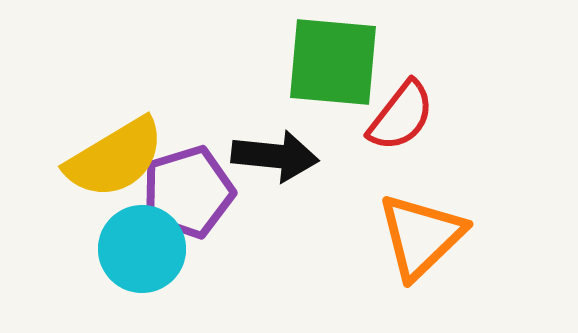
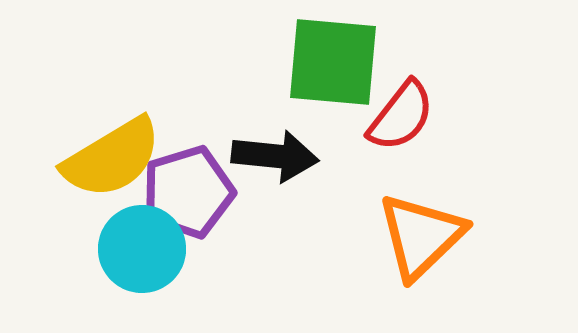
yellow semicircle: moved 3 px left
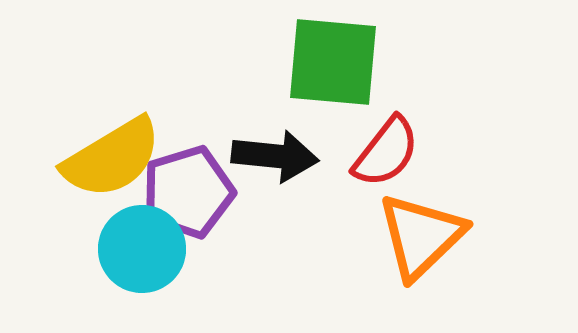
red semicircle: moved 15 px left, 36 px down
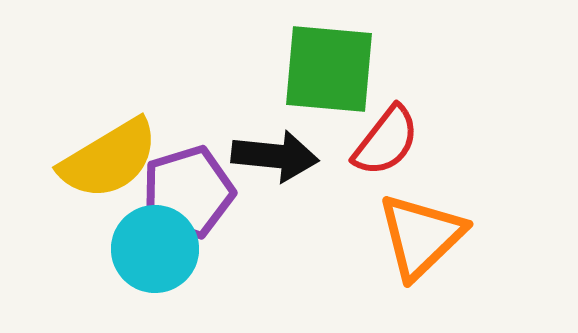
green square: moved 4 px left, 7 px down
red semicircle: moved 11 px up
yellow semicircle: moved 3 px left, 1 px down
cyan circle: moved 13 px right
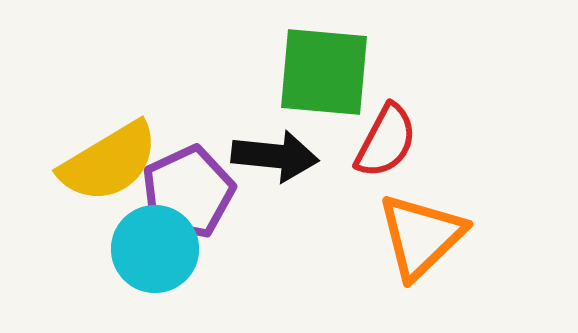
green square: moved 5 px left, 3 px down
red semicircle: rotated 10 degrees counterclockwise
yellow semicircle: moved 3 px down
purple pentagon: rotated 8 degrees counterclockwise
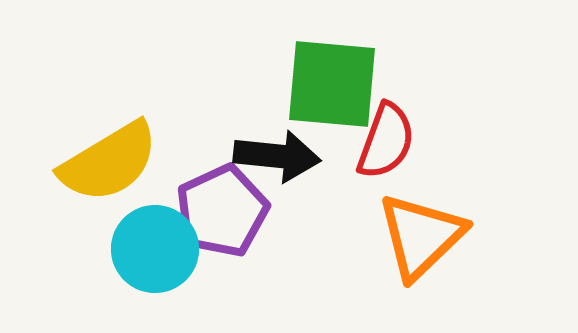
green square: moved 8 px right, 12 px down
red semicircle: rotated 8 degrees counterclockwise
black arrow: moved 2 px right
purple pentagon: moved 34 px right, 19 px down
